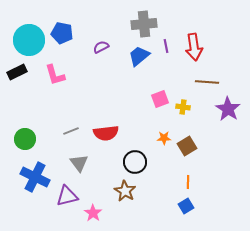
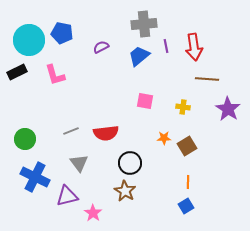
brown line: moved 3 px up
pink square: moved 15 px left, 2 px down; rotated 30 degrees clockwise
black circle: moved 5 px left, 1 px down
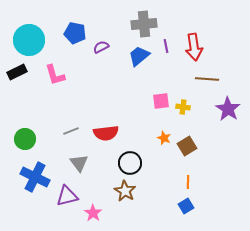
blue pentagon: moved 13 px right
pink square: moved 16 px right; rotated 18 degrees counterclockwise
orange star: rotated 24 degrees clockwise
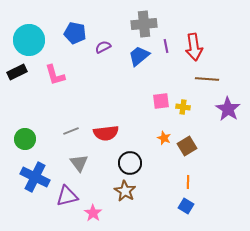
purple semicircle: moved 2 px right
blue square: rotated 28 degrees counterclockwise
